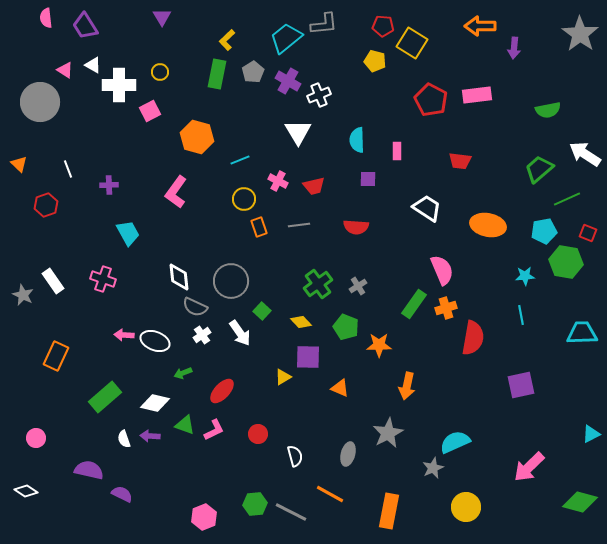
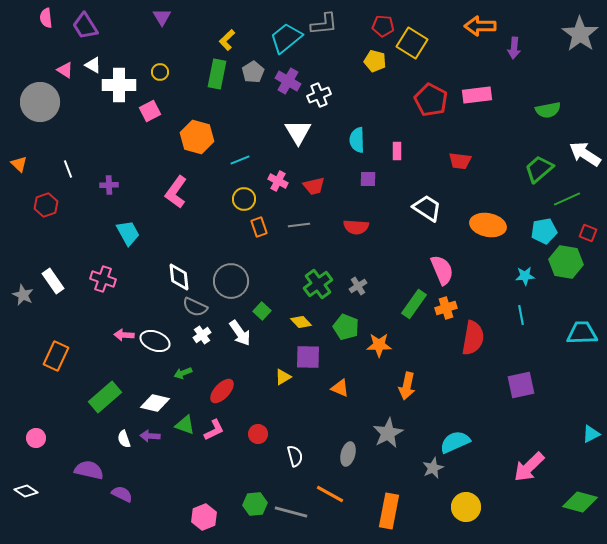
gray line at (291, 512): rotated 12 degrees counterclockwise
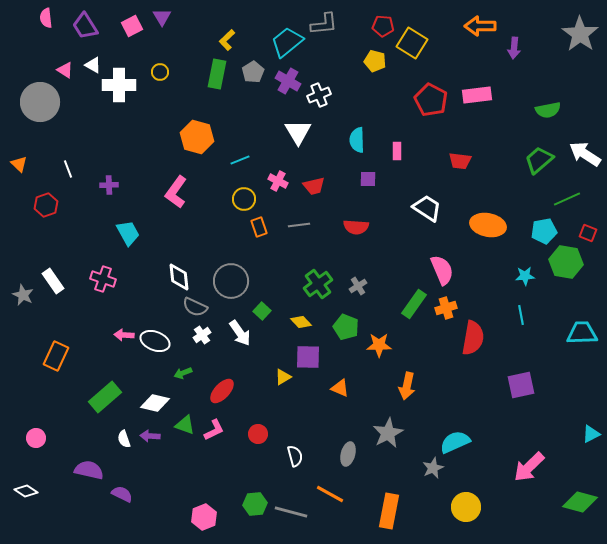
cyan trapezoid at (286, 38): moved 1 px right, 4 px down
pink square at (150, 111): moved 18 px left, 85 px up
green trapezoid at (539, 169): moved 9 px up
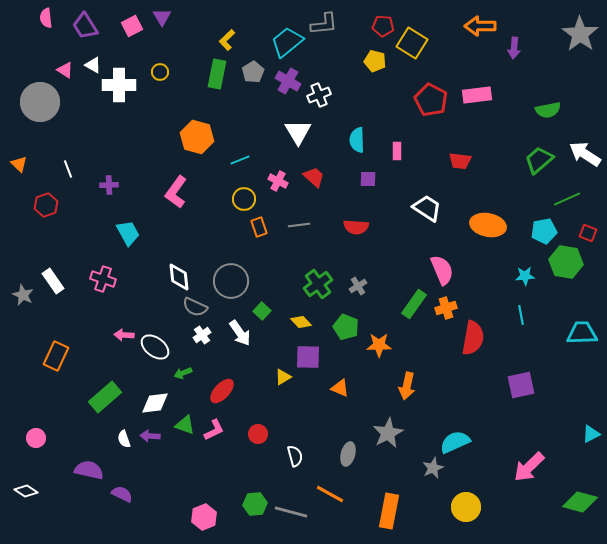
red trapezoid at (314, 186): moved 9 px up; rotated 125 degrees counterclockwise
white ellipse at (155, 341): moved 6 px down; rotated 16 degrees clockwise
white diamond at (155, 403): rotated 20 degrees counterclockwise
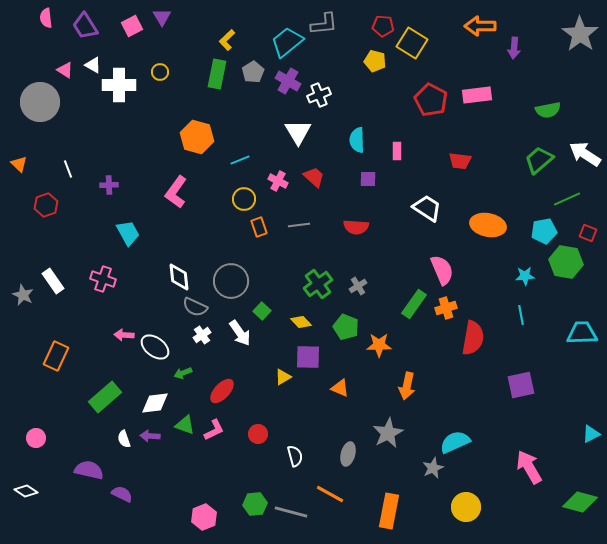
pink arrow at (529, 467): rotated 104 degrees clockwise
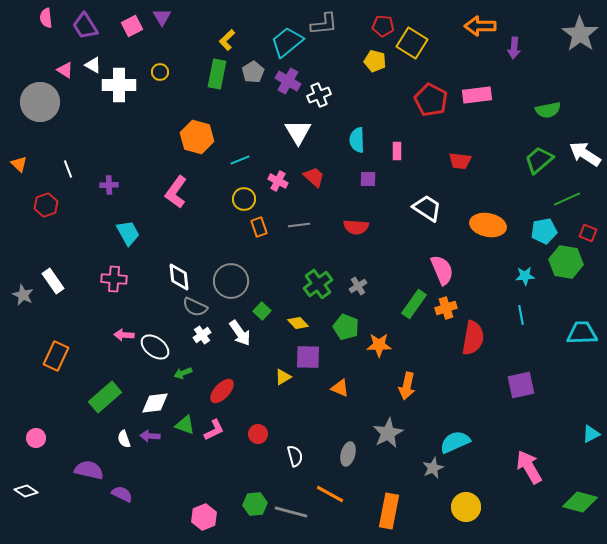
pink cross at (103, 279): moved 11 px right; rotated 15 degrees counterclockwise
yellow diamond at (301, 322): moved 3 px left, 1 px down
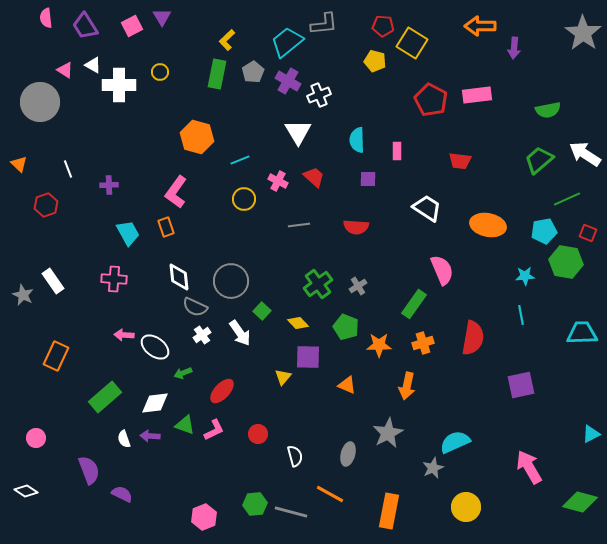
gray star at (580, 34): moved 3 px right, 1 px up
orange rectangle at (259, 227): moved 93 px left
orange cross at (446, 308): moved 23 px left, 35 px down
yellow triangle at (283, 377): rotated 18 degrees counterclockwise
orange triangle at (340, 388): moved 7 px right, 3 px up
purple semicircle at (89, 470): rotated 56 degrees clockwise
